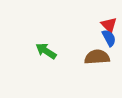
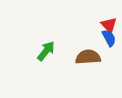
green arrow: rotated 95 degrees clockwise
brown semicircle: moved 9 px left
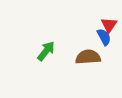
red triangle: rotated 18 degrees clockwise
blue semicircle: moved 5 px left, 1 px up
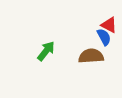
red triangle: rotated 36 degrees counterclockwise
brown semicircle: moved 3 px right, 1 px up
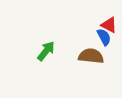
brown semicircle: rotated 10 degrees clockwise
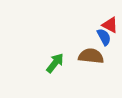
red triangle: moved 1 px right
green arrow: moved 9 px right, 12 px down
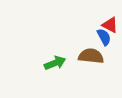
green arrow: rotated 30 degrees clockwise
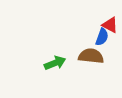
blue semicircle: moved 2 px left; rotated 48 degrees clockwise
